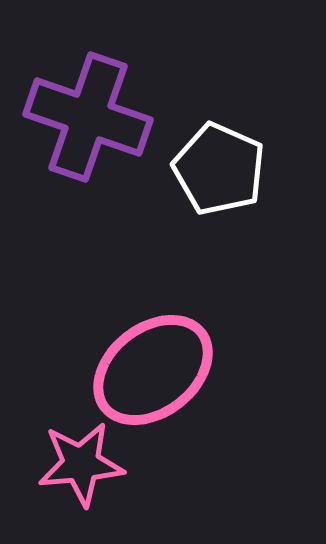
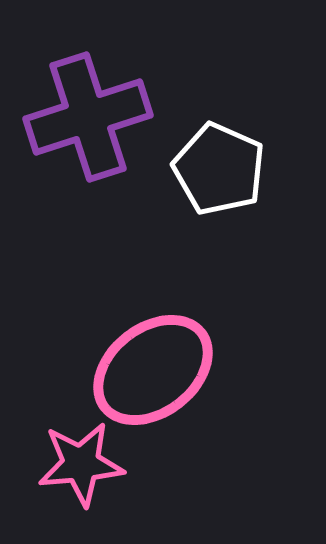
purple cross: rotated 37 degrees counterclockwise
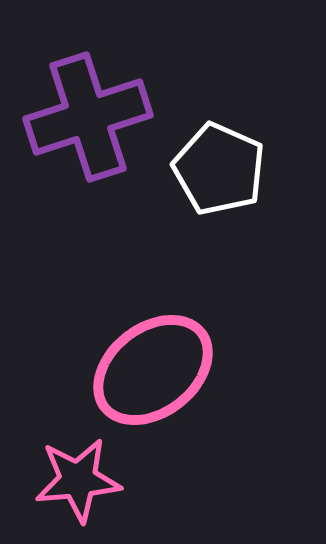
pink star: moved 3 px left, 16 px down
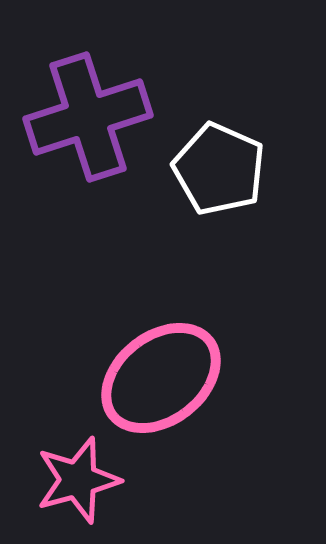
pink ellipse: moved 8 px right, 8 px down
pink star: rotated 10 degrees counterclockwise
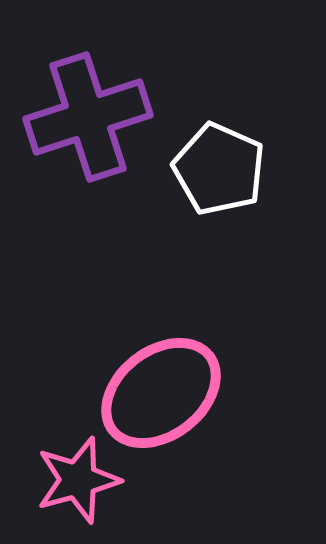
pink ellipse: moved 15 px down
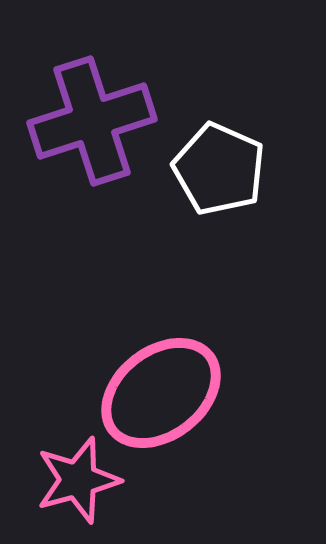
purple cross: moved 4 px right, 4 px down
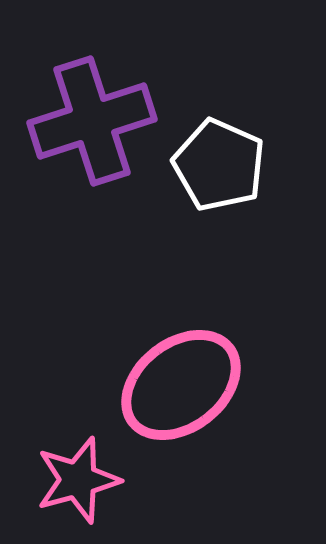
white pentagon: moved 4 px up
pink ellipse: moved 20 px right, 8 px up
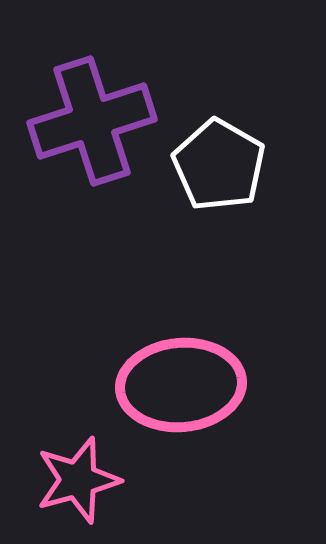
white pentagon: rotated 6 degrees clockwise
pink ellipse: rotated 33 degrees clockwise
